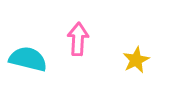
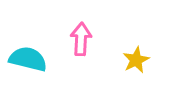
pink arrow: moved 3 px right
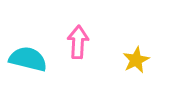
pink arrow: moved 3 px left, 3 px down
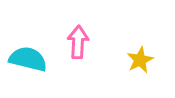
yellow star: moved 4 px right
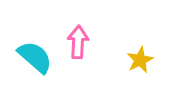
cyan semicircle: moved 7 px right, 2 px up; rotated 27 degrees clockwise
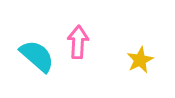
cyan semicircle: moved 2 px right, 1 px up
